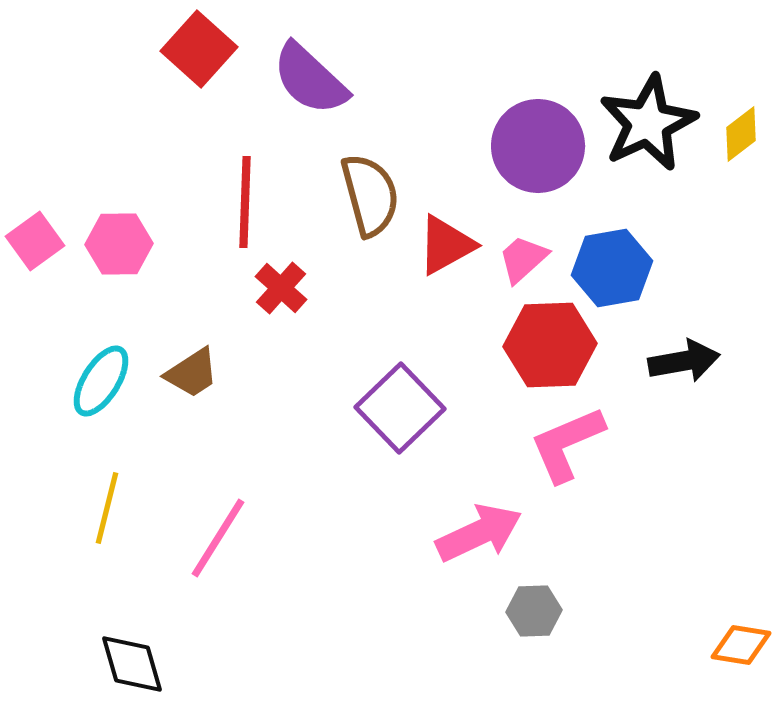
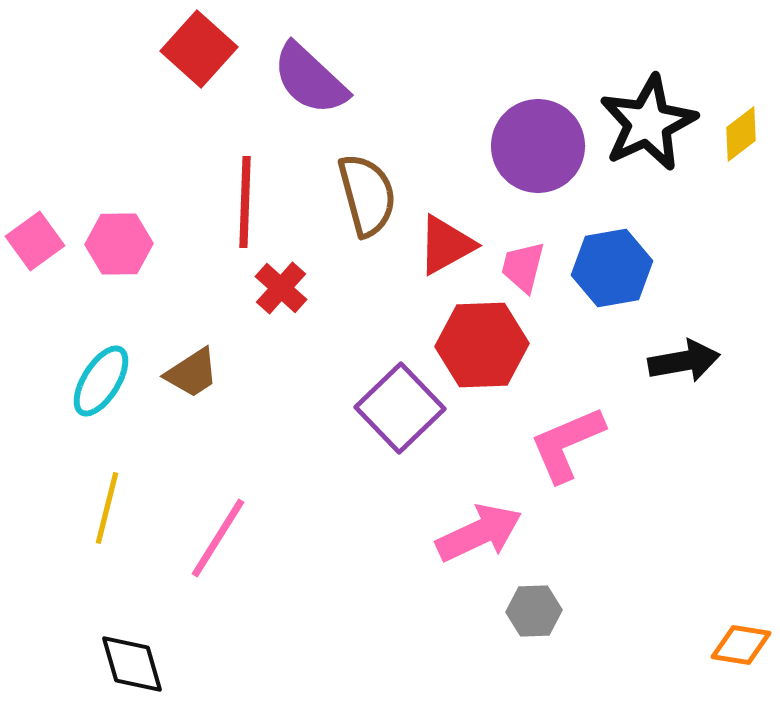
brown semicircle: moved 3 px left
pink trapezoid: moved 8 px down; rotated 34 degrees counterclockwise
red hexagon: moved 68 px left
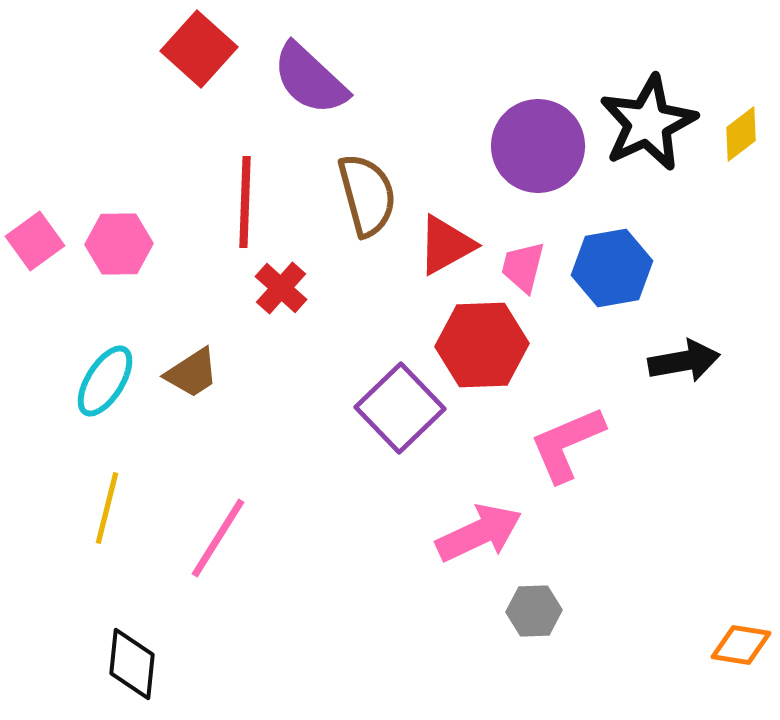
cyan ellipse: moved 4 px right
black diamond: rotated 22 degrees clockwise
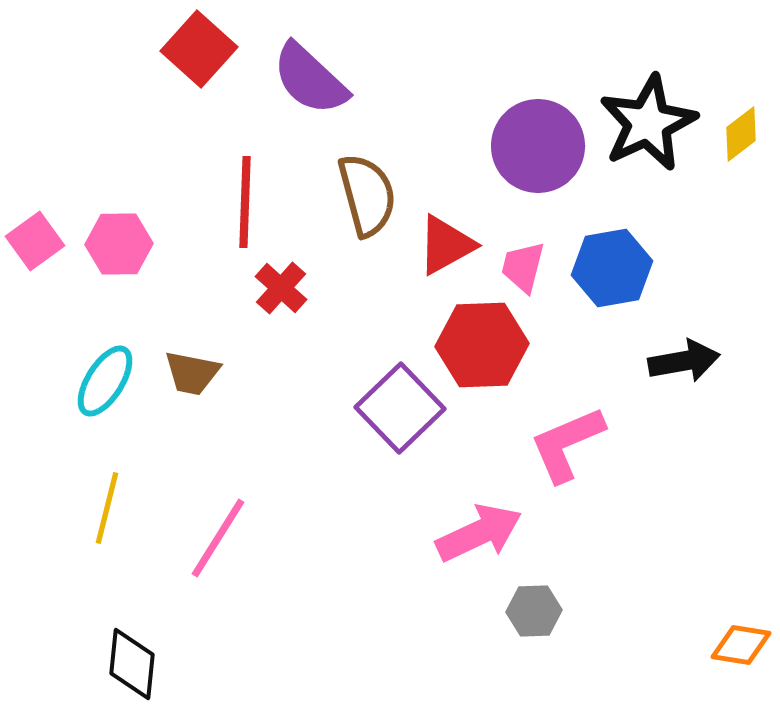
brown trapezoid: rotated 44 degrees clockwise
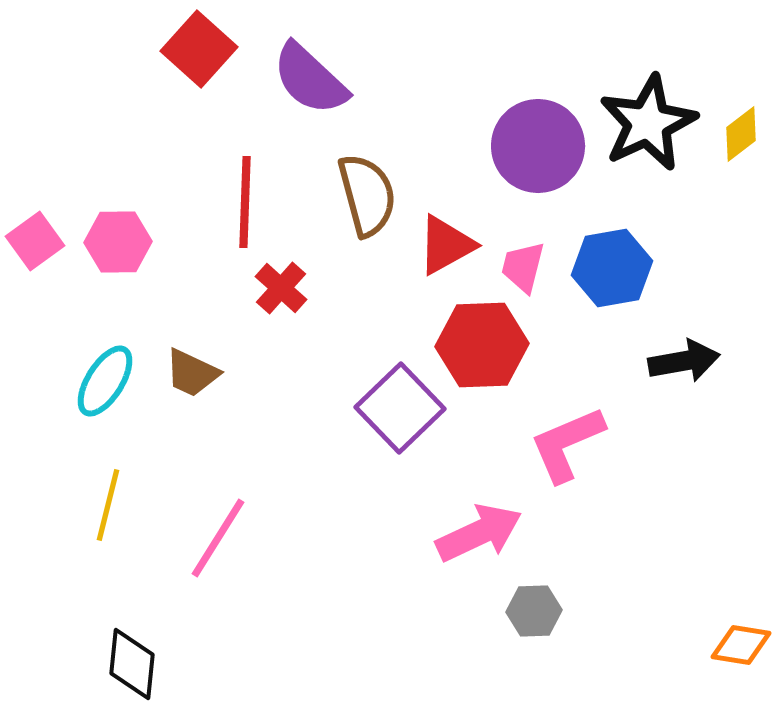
pink hexagon: moved 1 px left, 2 px up
brown trapezoid: rotated 14 degrees clockwise
yellow line: moved 1 px right, 3 px up
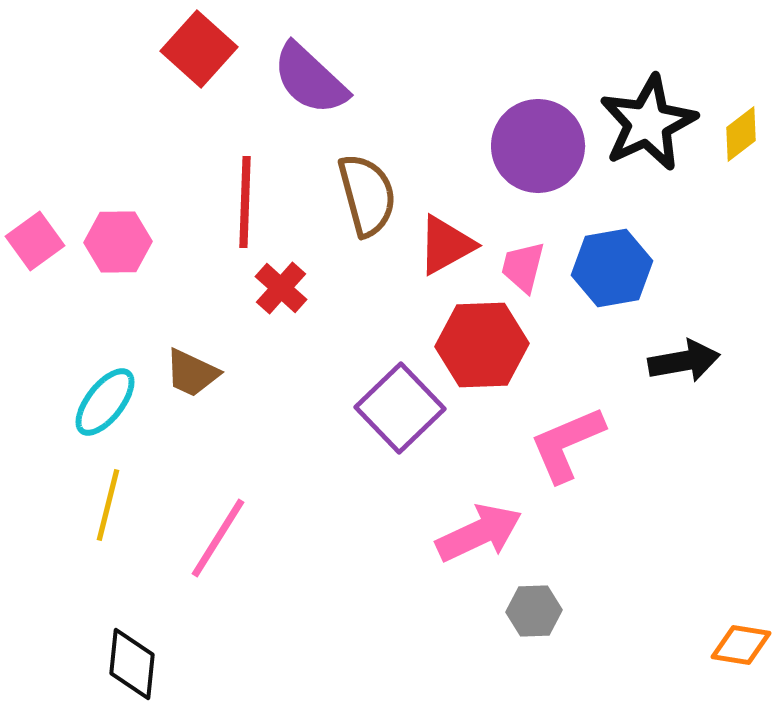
cyan ellipse: moved 21 px down; rotated 6 degrees clockwise
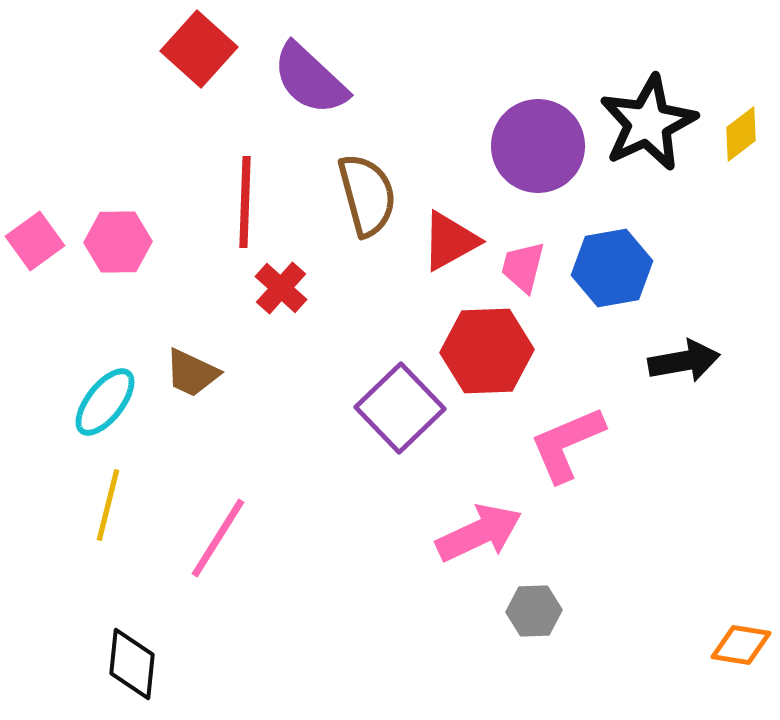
red triangle: moved 4 px right, 4 px up
red hexagon: moved 5 px right, 6 px down
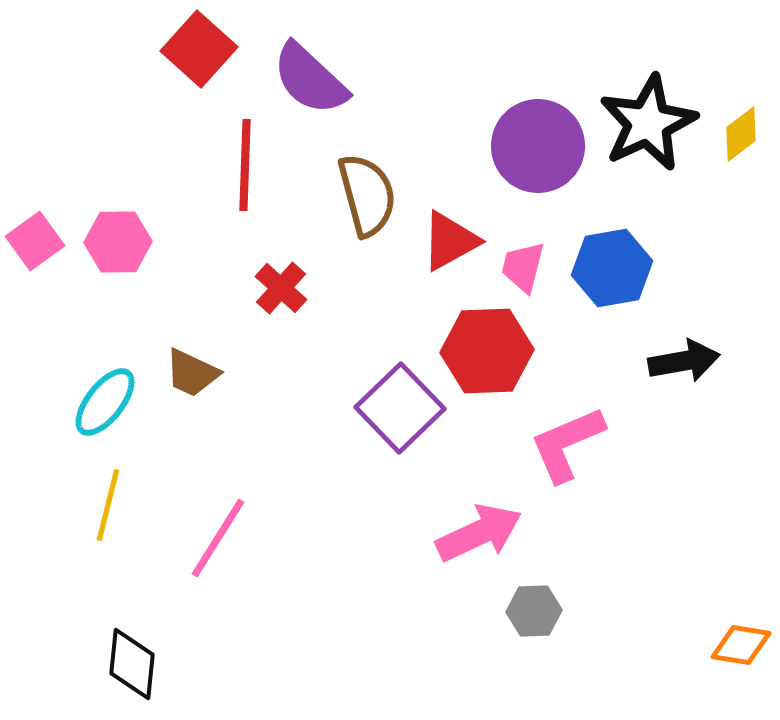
red line: moved 37 px up
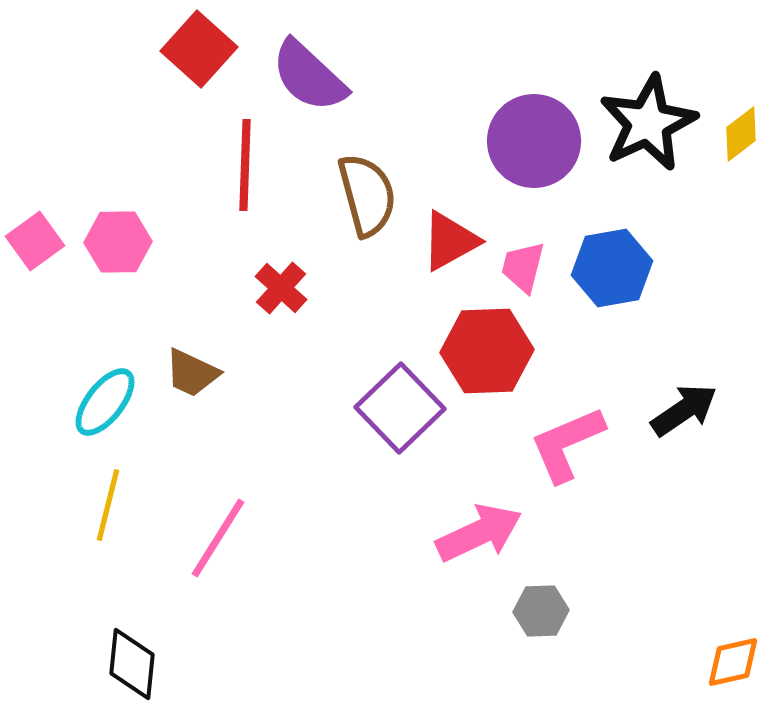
purple semicircle: moved 1 px left, 3 px up
purple circle: moved 4 px left, 5 px up
black arrow: moved 49 px down; rotated 24 degrees counterclockwise
gray hexagon: moved 7 px right
orange diamond: moved 8 px left, 17 px down; rotated 22 degrees counterclockwise
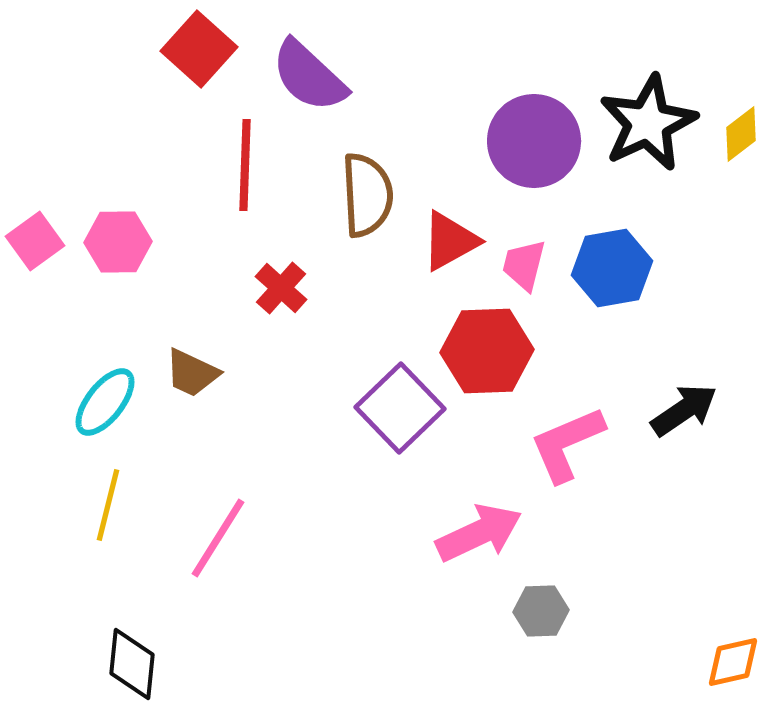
brown semicircle: rotated 12 degrees clockwise
pink trapezoid: moved 1 px right, 2 px up
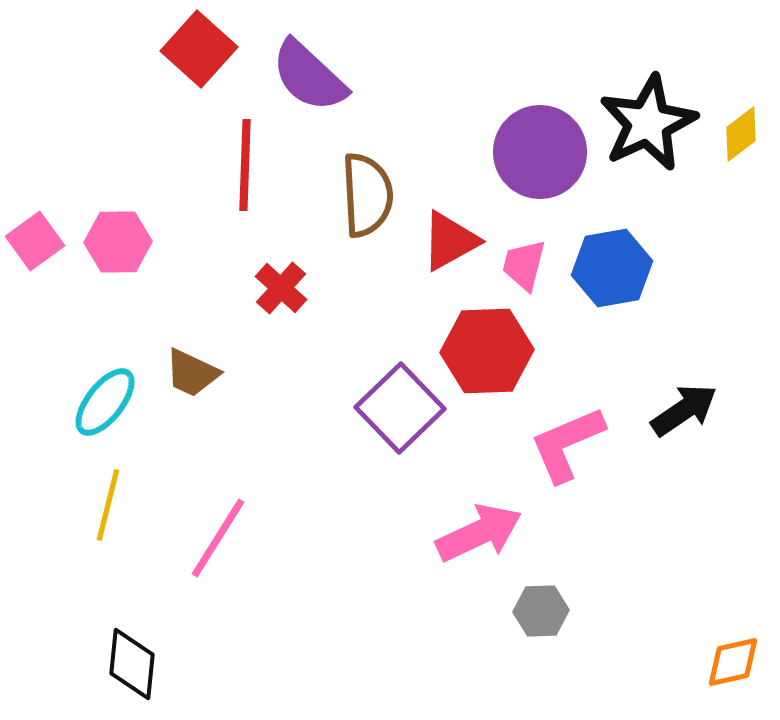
purple circle: moved 6 px right, 11 px down
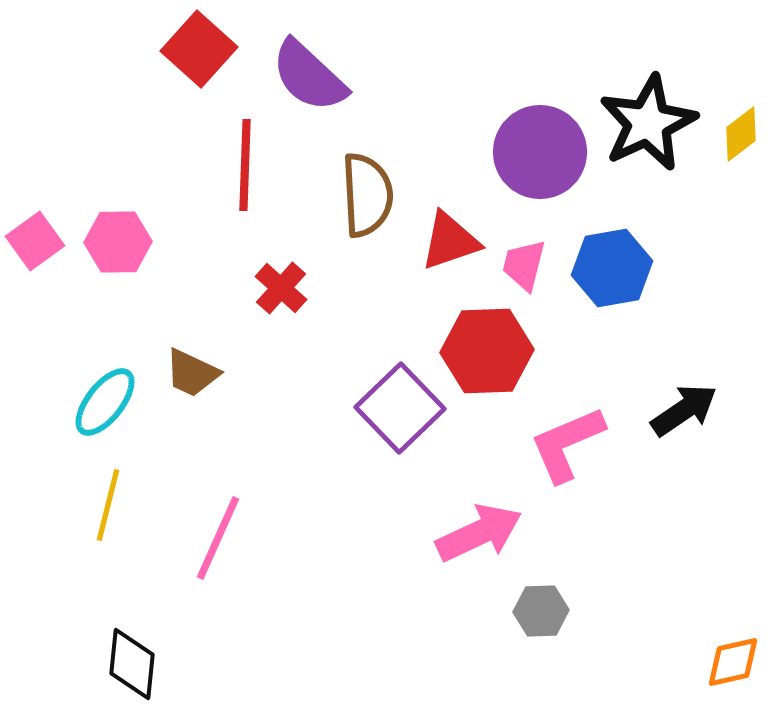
red triangle: rotated 10 degrees clockwise
pink line: rotated 8 degrees counterclockwise
